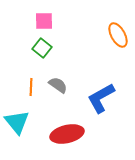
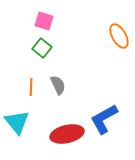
pink square: rotated 18 degrees clockwise
orange ellipse: moved 1 px right, 1 px down
gray semicircle: rotated 30 degrees clockwise
blue L-shape: moved 3 px right, 21 px down
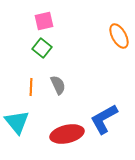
pink square: rotated 30 degrees counterclockwise
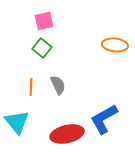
orange ellipse: moved 4 px left, 9 px down; rotated 55 degrees counterclockwise
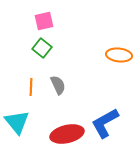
orange ellipse: moved 4 px right, 10 px down
blue L-shape: moved 1 px right, 4 px down
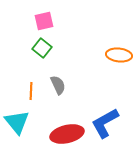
orange line: moved 4 px down
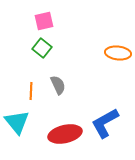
orange ellipse: moved 1 px left, 2 px up
red ellipse: moved 2 px left
